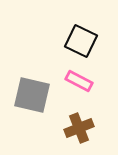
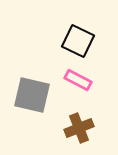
black square: moved 3 px left
pink rectangle: moved 1 px left, 1 px up
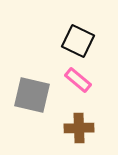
pink rectangle: rotated 12 degrees clockwise
brown cross: rotated 20 degrees clockwise
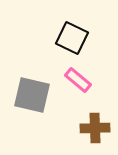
black square: moved 6 px left, 3 px up
brown cross: moved 16 px right
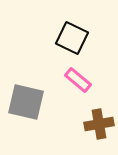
gray square: moved 6 px left, 7 px down
brown cross: moved 4 px right, 4 px up; rotated 8 degrees counterclockwise
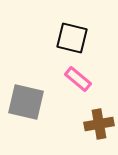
black square: rotated 12 degrees counterclockwise
pink rectangle: moved 1 px up
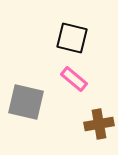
pink rectangle: moved 4 px left
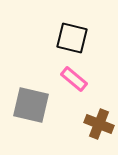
gray square: moved 5 px right, 3 px down
brown cross: rotated 32 degrees clockwise
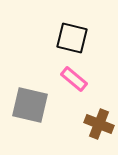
gray square: moved 1 px left
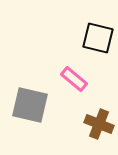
black square: moved 26 px right
